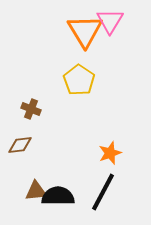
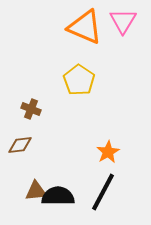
pink triangle: moved 13 px right
orange triangle: moved 4 px up; rotated 36 degrees counterclockwise
orange star: moved 2 px left, 1 px up; rotated 10 degrees counterclockwise
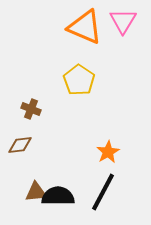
brown triangle: moved 1 px down
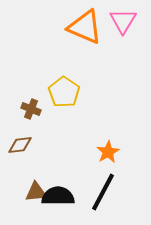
yellow pentagon: moved 15 px left, 12 px down
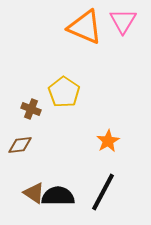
orange star: moved 11 px up
brown triangle: moved 2 px left, 1 px down; rotated 40 degrees clockwise
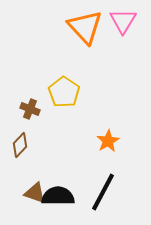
orange triangle: rotated 24 degrees clockwise
brown cross: moved 1 px left
brown diamond: rotated 40 degrees counterclockwise
brown triangle: moved 1 px right; rotated 15 degrees counterclockwise
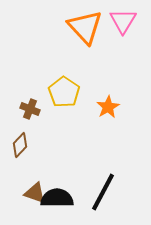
orange star: moved 34 px up
black semicircle: moved 1 px left, 2 px down
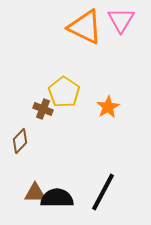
pink triangle: moved 2 px left, 1 px up
orange triangle: rotated 21 degrees counterclockwise
brown cross: moved 13 px right
brown diamond: moved 4 px up
brown triangle: rotated 20 degrees counterclockwise
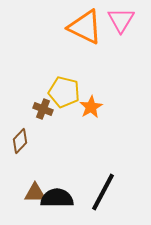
yellow pentagon: rotated 20 degrees counterclockwise
orange star: moved 17 px left
